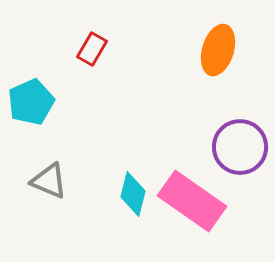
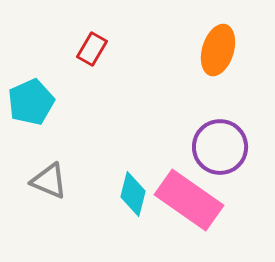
purple circle: moved 20 px left
pink rectangle: moved 3 px left, 1 px up
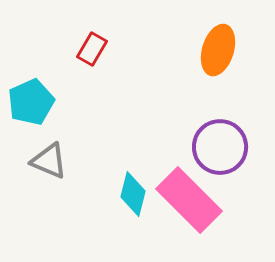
gray triangle: moved 20 px up
pink rectangle: rotated 10 degrees clockwise
